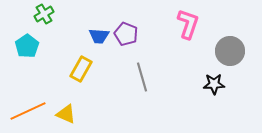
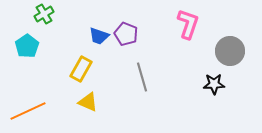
blue trapezoid: rotated 15 degrees clockwise
yellow triangle: moved 22 px right, 12 px up
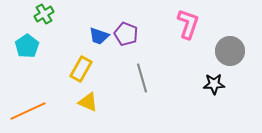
gray line: moved 1 px down
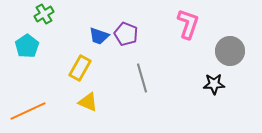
yellow rectangle: moved 1 px left, 1 px up
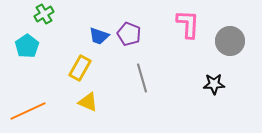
pink L-shape: rotated 16 degrees counterclockwise
purple pentagon: moved 3 px right
gray circle: moved 10 px up
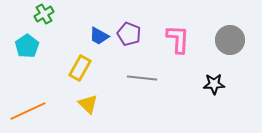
pink L-shape: moved 10 px left, 15 px down
blue trapezoid: rotated 10 degrees clockwise
gray circle: moved 1 px up
gray line: rotated 68 degrees counterclockwise
yellow triangle: moved 2 px down; rotated 20 degrees clockwise
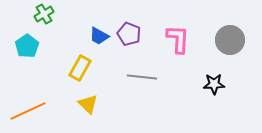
gray line: moved 1 px up
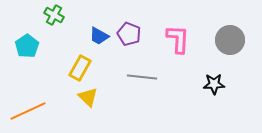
green cross: moved 10 px right, 1 px down; rotated 30 degrees counterclockwise
yellow triangle: moved 7 px up
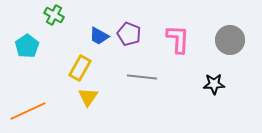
yellow triangle: rotated 20 degrees clockwise
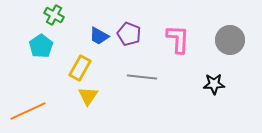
cyan pentagon: moved 14 px right
yellow triangle: moved 1 px up
